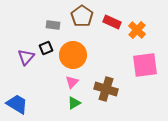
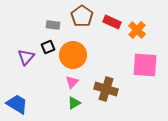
black square: moved 2 px right, 1 px up
pink square: rotated 12 degrees clockwise
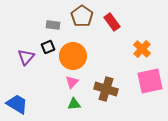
red rectangle: rotated 30 degrees clockwise
orange cross: moved 5 px right, 19 px down
orange circle: moved 1 px down
pink square: moved 5 px right, 16 px down; rotated 16 degrees counterclockwise
green triangle: moved 1 px down; rotated 24 degrees clockwise
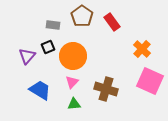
purple triangle: moved 1 px right, 1 px up
pink square: rotated 36 degrees clockwise
blue trapezoid: moved 23 px right, 14 px up
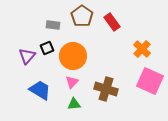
black square: moved 1 px left, 1 px down
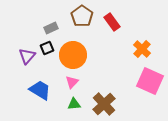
gray rectangle: moved 2 px left, 3 px down; rotated 32 degrees counterclockwise
orange circle: moved 1 px up
brown cross: moved 2 px left, 15 px down; rotated 30 degrees clockwise
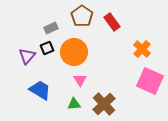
orange circle: moved 1 px right, 3 px up
pink triangle: moved 8 px right, 2 px up; rotated 16 degrees counterclockwise
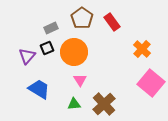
brown pentagon: moved 2 px down
pink square: moved 1 px right, 2 px down; rotated 16 degrees clockwise
blue trapezoid: moved 1 px left, 1 px up
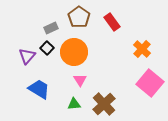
brown pentagon: moved 3 px left, 1 px up
black square: rotated 24 degrees counterclockwise
pink square: moved 1 px left
